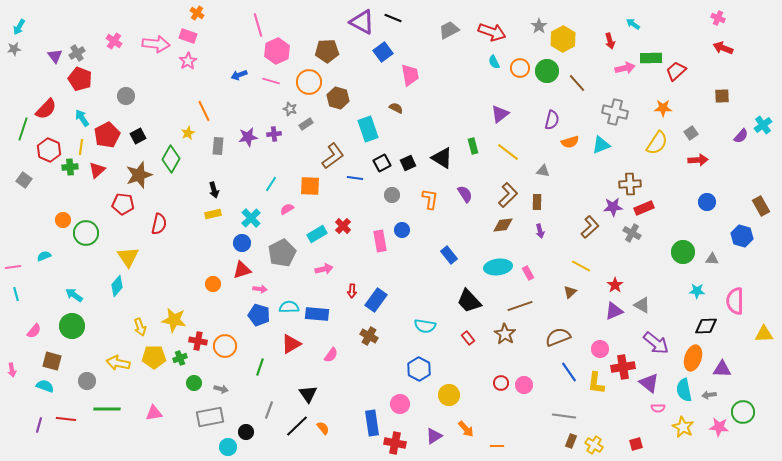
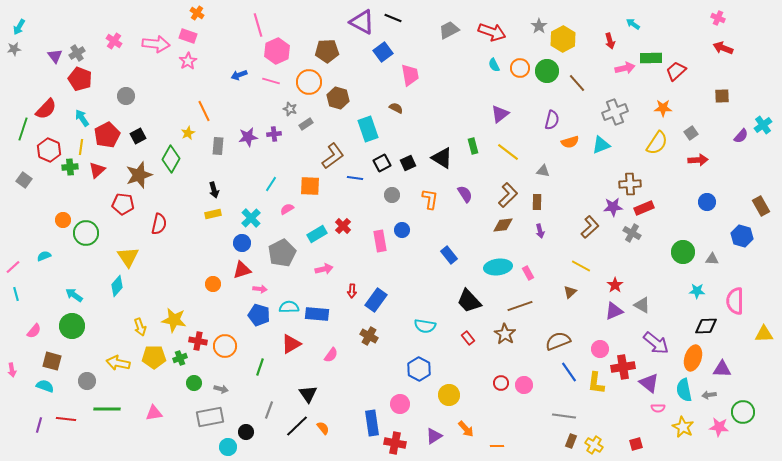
cyan semicircle at (494, 62): moved 3 px down
gray cross at (615, 112): rotated 35 degrees counterclockwise
pink line at (13, 267): rotated 35 degrees counterclockwise
brown semicircle at (558, 337): moved 4 px down
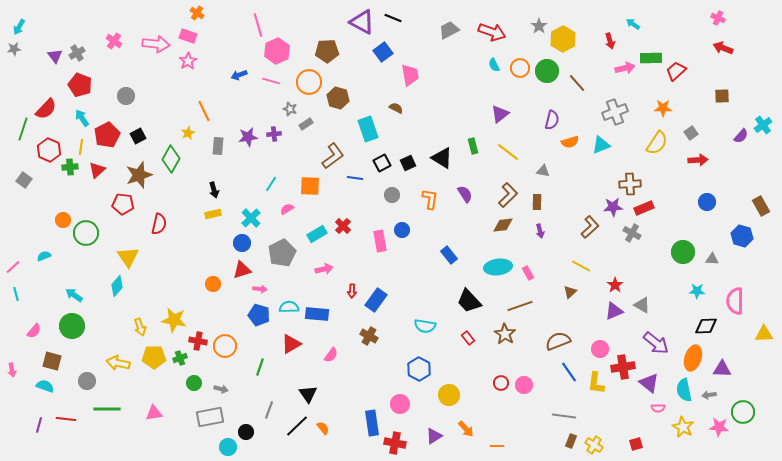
red pentagon at (80, 79): moved 6 px down
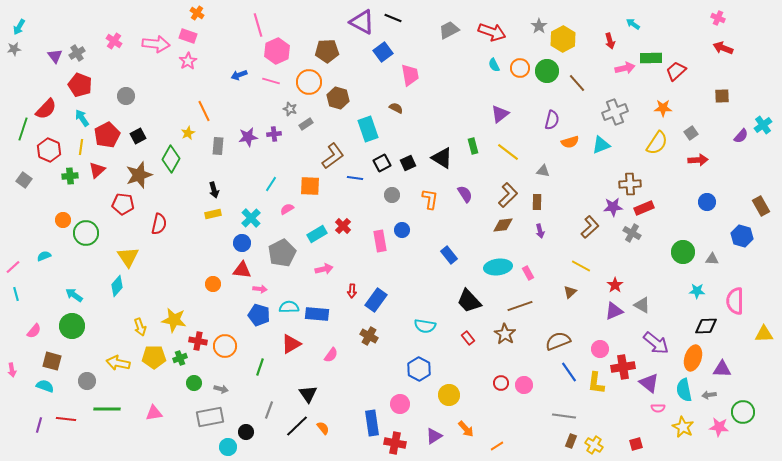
green cross at (70, 167): moved 9 px down
red triangle at (242, 270): rotated 24 degrees clockwise
orange line at (497, 446): rotated 32 degrees counterclockwise
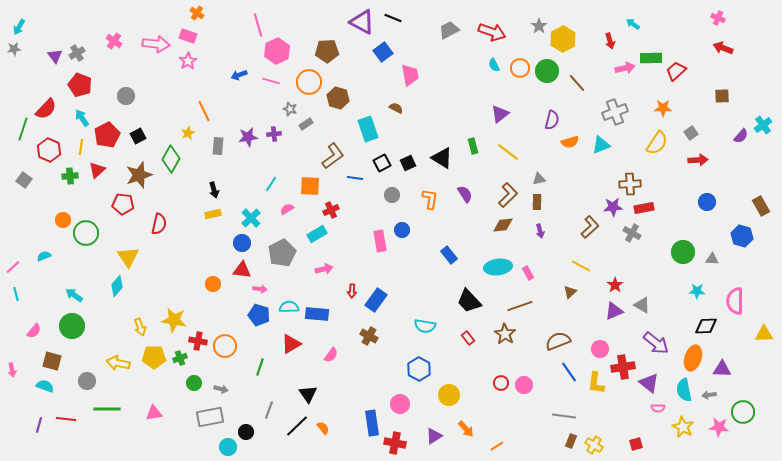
gray triangle at (543, 171): moved 4 px left, 8 px down; rotated 24 degrees counterclockwise
red rectangle at (644, 208): rotated 12 degrees clockwise
red cross at (343, 226): moved 12 px left, 16 px up; rotated 21 degrees clockwise
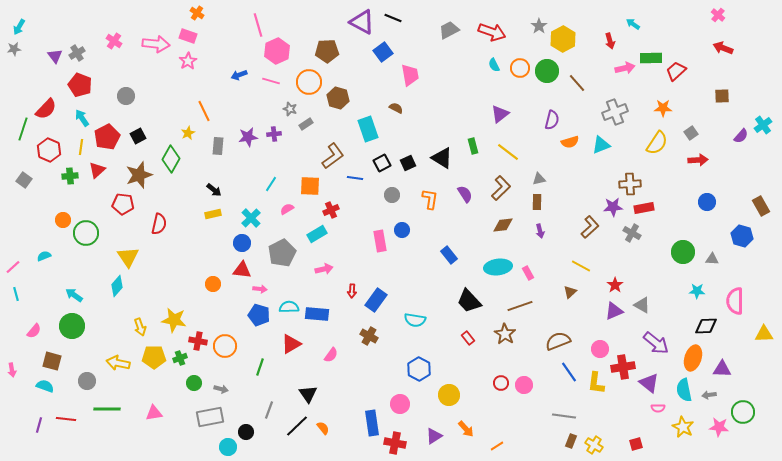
pink cross at (718, 18): moved 3 px up; rotated 16 degrees clockwise
red pentagon at (107, 135): moved 2 px down
black arrow at (214, 190): rotated 35 degrees counterclockwise
brown L-shape at (508, 195): moved 7 px left, 7 px up
cyan semicircle at (425, 326): moved 10 px left, 6 px up
